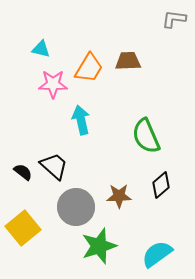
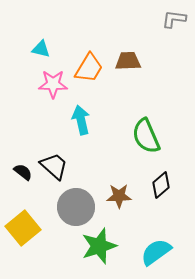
cyan semicircle: moved 1 px left, 2 px up
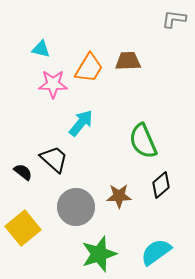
cyan arrow: moved 3 px down; rotated 52 degrees clockwise
green semicircle: moved 3 px left, 5 px down
black trapezoid: moved 7 px up
green star: moved 8 px down
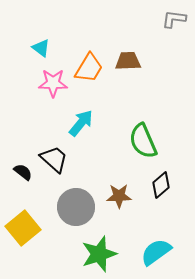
cyan triangle: moved 1 px up; rotated 24 degrees clockwise
pink star: moved 1 px up
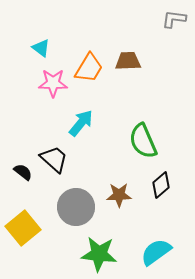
brown star: moved 1 px up
green star: rotated 24 degrees clockwise
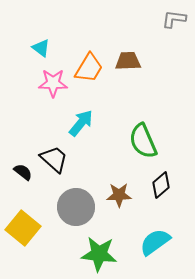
yellow square: rotated 12 degrees counterclockwise
cyan semicircle: moved 1 px left, 10 px up
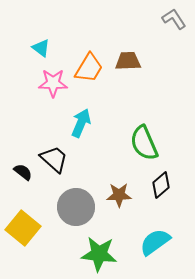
gray L-shape: rotated 50 degrees clockwise
cyan arrow: rotated 16 degrees counterclockwise
green semicircle: moved 1 px right, 2 px down
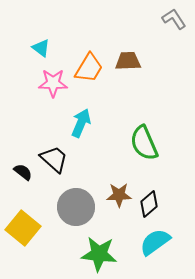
black diamond: moved 12 px left, 19 px down
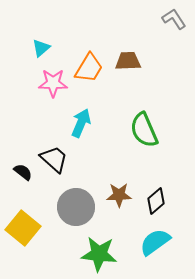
cyan triangle: rotated 42 degrees clockwise
green semicircle: moved 13 px up
black diamond: moved 7 px right, 3 px up
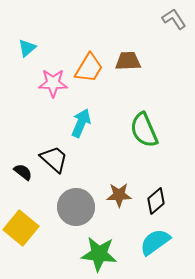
cyan triangle: moved 14 px left
yellow square: moved 2 px left
